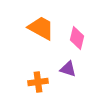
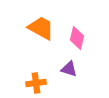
purple triangle: moved 1 px right
orange cross: moved 2 px left, 1 px down
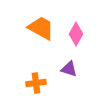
pink diamond: moved 1 px left, 4 px up; rotated 15 degrees clockwise
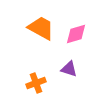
pink diamond: rotated 45 degrees clockwise
orange cross: rotated 12 degrees counterclockwise
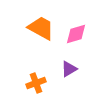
purple triangle: rotated 48 degrees counterclockwise
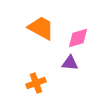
pink diamond: moved 2 px right, 4 px down
purple triangle: moved 1 px right, 6 px up; rotated 36 degrees clockwise
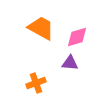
pink diamond: moved 1 px left, 1 px up
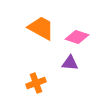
pink diamond: rotated 35 degrees clockwise
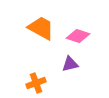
pink diamond: moved 1 px right, 1 px up
purple triangle: moved 1 px down; rotated 18 degrees counterclockwise
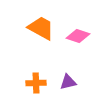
purple triangle: moved 2 px left, 18 px down
orange cross: rotated 18 degrees clockwise
